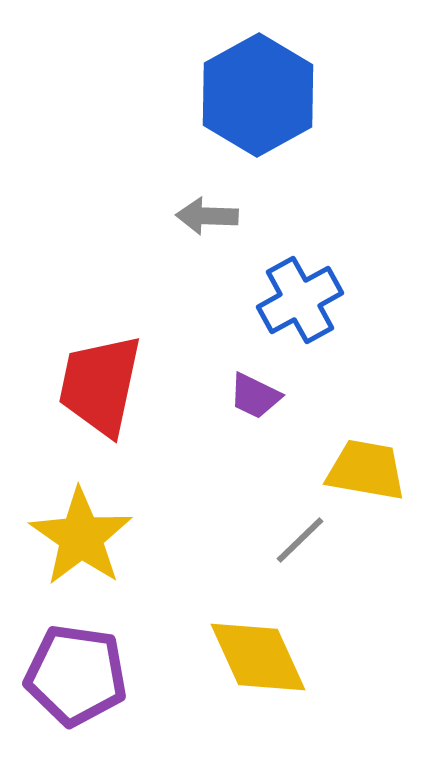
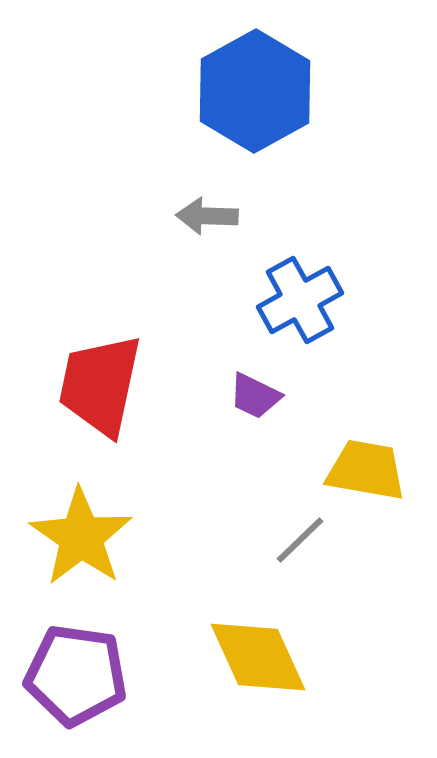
blue hexagon: moved 3 px left, 4 px up
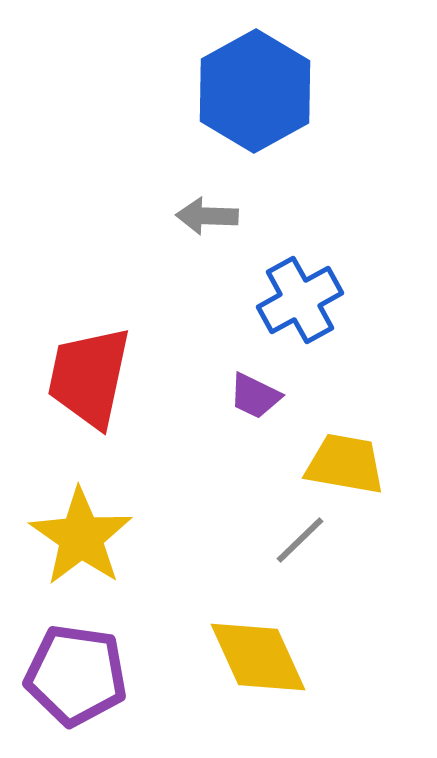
red trapezoid: moved 11 px left, 8 px up
yellow trapezoid: moved 21 px left, 6 px up
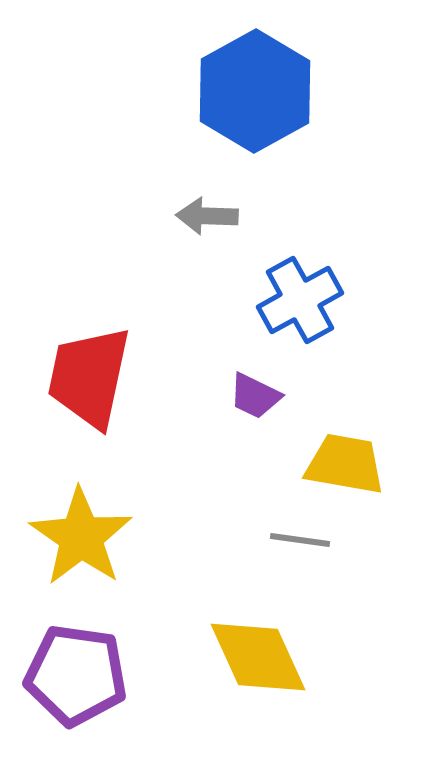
gray line: rotated 52 degrees clockwise
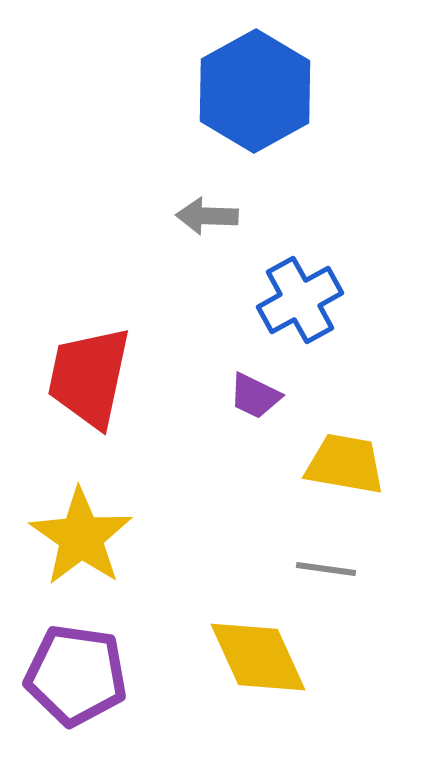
gray line: moved 26 px right, 29 px down
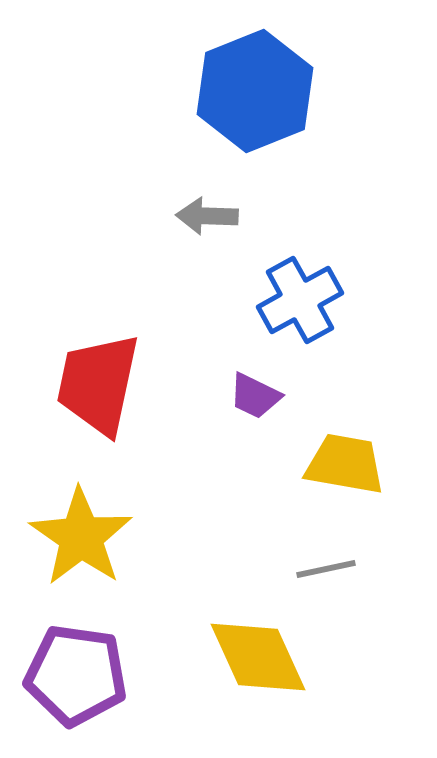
blue hexagon: rotated 7 degrees clockwise
red trapezoid: moved 9 px right, 7 px down
gray line: rotated 20 degrees counterclockwise
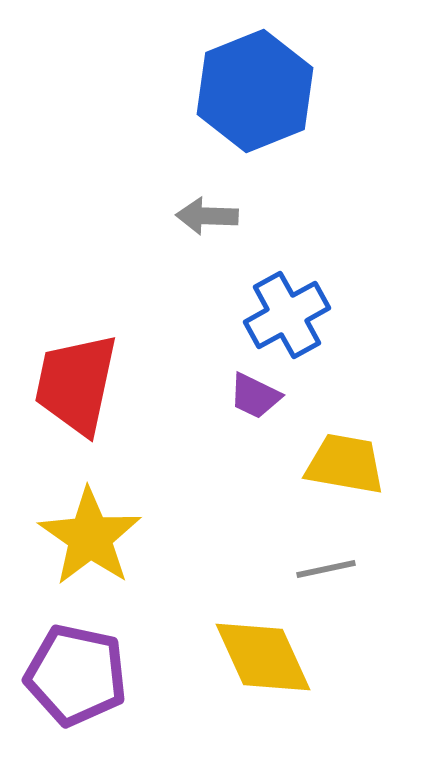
blue cross: moved 13 px left, 15 px down
red trapezoid: moved 22 px left
yellow star: moved 9 px right
yellow diamond: moved 5 px right
purple pentagon: rotated 4 degrees clockwise
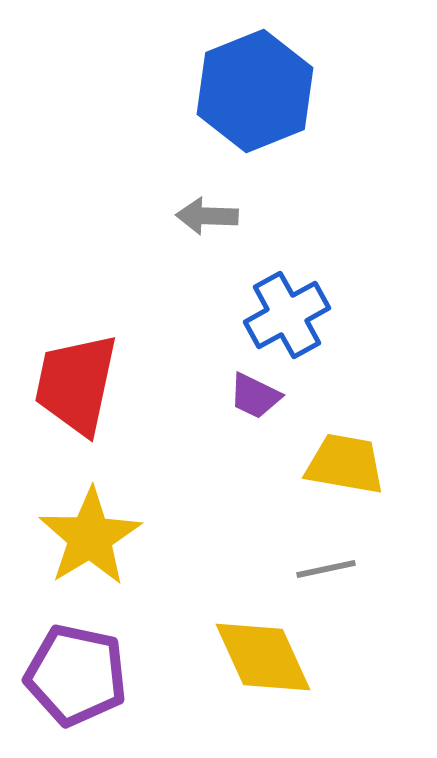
yellow star: rotated 6 degrees clockwise
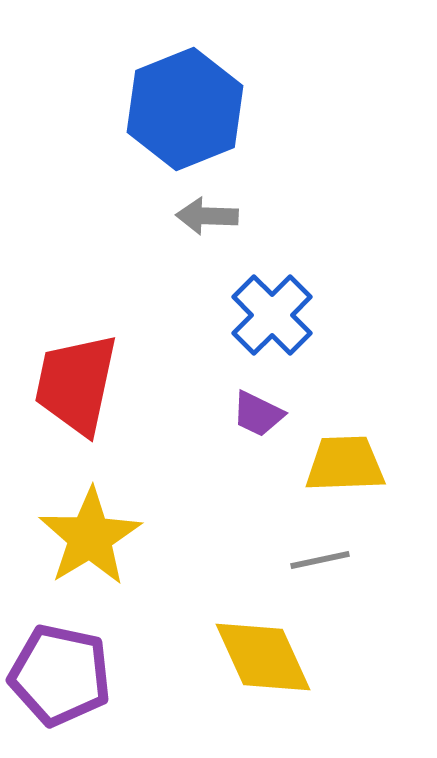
blue hexagon: moved 70 px left, 18 px down
blue cross: moved 15 px left; rotated 16 degrees counterclockwise
purple trapezoid: moved 3 px right, 18 px down
yellow trapezoid: rotated 12 degrees counterclockwise
gray line: moved 6 px left, 9 px up
purple pentagon: moved 16 px left
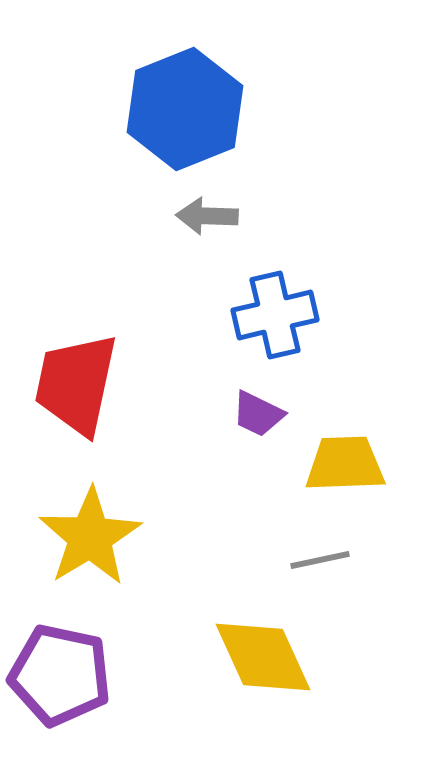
blue cross: moved 3 px right; rotated 32 degrees clockwise
